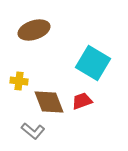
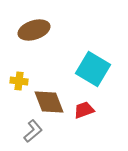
cyan square: moved 6 px down
red trapezoid: moved 2 px right, 9 px down
gray L-shape: rotated 80 degrees counterclockwise
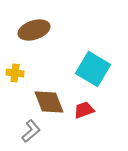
yellow cross: moved 4 px left, 8 px up
gray L-shape: moved 2 px left
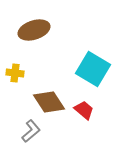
brown diamond: rotated 12 degrees counterclockwise
red trapezoid: rotated 60 degrees clockwise
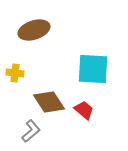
cyan square: rotated 28 degrees counterclockwise
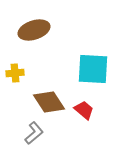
yellow cross: rotated 12 degrees counterclockwise
gray L-shape: moved 3 px right, 2 px down
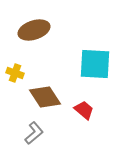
cyan square: moved 2 px right, 5 px up
yellow cross: rotated 24 degrees clockwise
brown diamond: moved 4 px left, 5 px up
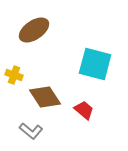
brown ellipse: rotated 16 degrees counterclockwise
cyan square: rotated 12 degrees clockwise
yellow cross: moved 1 px left, 2 px down
gray L-shape: moved 3 px left, 2 px up; rotated 80 degrees clockwise
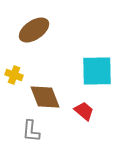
cyan square: moved 2 px right, 7 px down; rotated 16 degrees counterclockwise
brown diamond: rotated 12 degrees clockwise
red trapezoid: moved 1 px down
gray L-shape: rotated 55 degrees clockwise
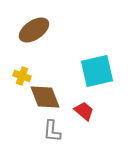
cyan square: rotated 12 degrees counterclockwise
yellow cross: moved 8 px right, 1 px down
gray L-shape: moved 21 px right
